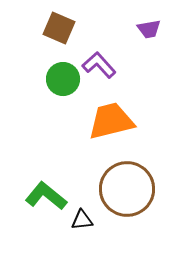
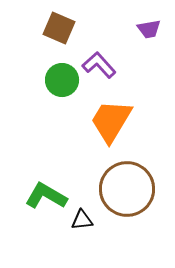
green circle: moved 1 px left, 1 px down
orange trapezoid: rotated 45 degrees counterclockwise
green L-shape: rotated 9 degrees counterclockwise
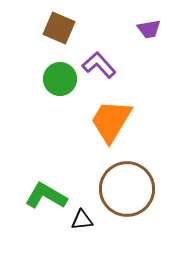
green circle: moved 2 px left, 1 px up
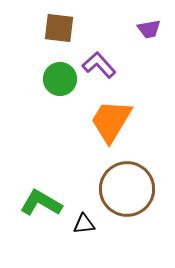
brown square: rotated 16 degrees counterclockwise
green L-shape: moved 5 px left, 7 px down
black triangle: moved 2 px right, 4 px down
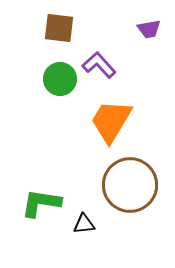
brown circle: moved 3 px right, 4 px up
green L-shape: rotated 21 degrees counterclockwise
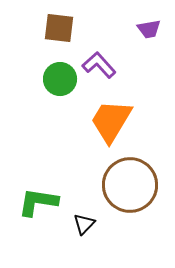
green L-shape: moved 3 px left, 1 px up
black triangle: rotated 40 degrees counterclockwise
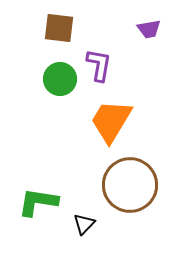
purple L-shape: rotated 52 degrees clockwise
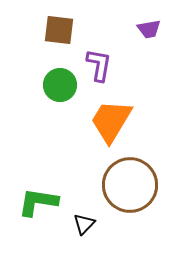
brown square: moved 2 px down
green circle: moved 6 px down
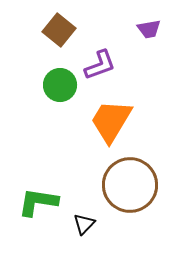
brown square: rotated 32 degrees clockwise
purple L-shape: moved 1 px right; rotated 60 degrees clockwise
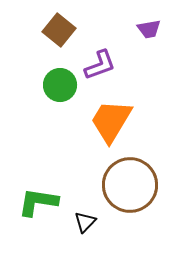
black triangle: moved 1 px right, 2 px up
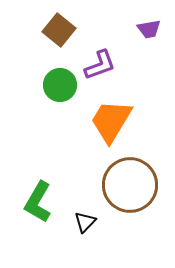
green L-shape: rotated 69 degrees counterclockwise
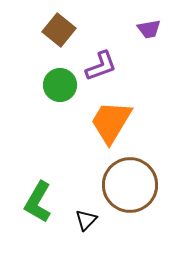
purple L-shape: moved 1 px right, 1 px down
orange trapezoid: moved 1 px down
black triangle: moved 1 px right, 2 px up
